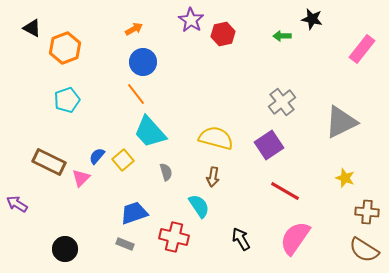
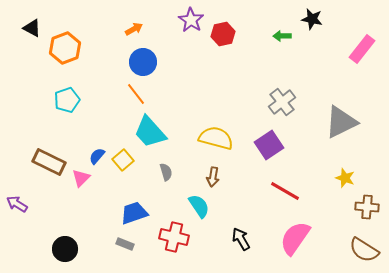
brown cross: moved 5 px up
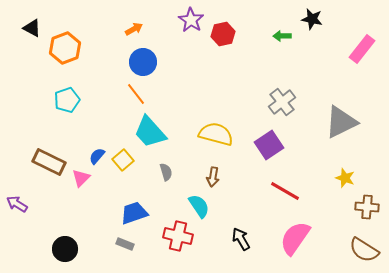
yellow semicircle: moved 4 px up
red cross: moved 4 px right, 1 px up
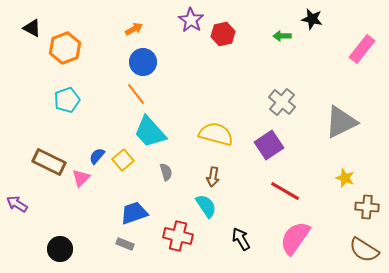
gray cross: rotated 12 degrees counterclockwise
cyan semicircle: moved 7 px right
black circle: moved 5 px left
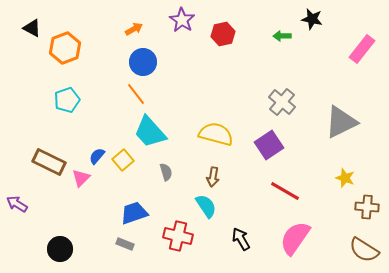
purple star: moved 9 px left
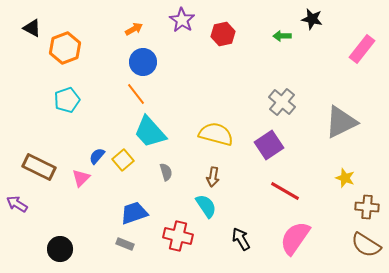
brown rectangle: moved 10 px left, 5 px down
brown semicircle: moved 2 px right, 5 px up
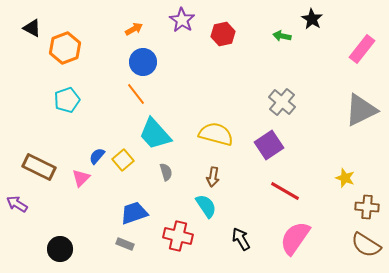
black star: rotated 20 degrees clockwise
green arrow: rotated 12 degrees clockwise
gray triangle: moved 20 px right, 12 px up
cyan trapezoid: moved 5 px right, 2 px down
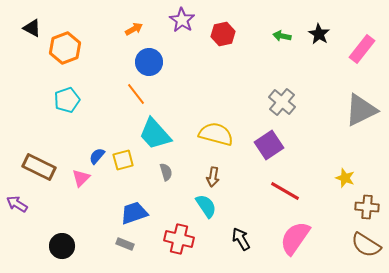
black star: moved 7 px right, 15 px down
blue circle: moved 6 px right
yellow square: rotated 25 degrees clockwise
red cross: moved 1 px right, 3 px down
black circle: moved 2 px right, 3 px up
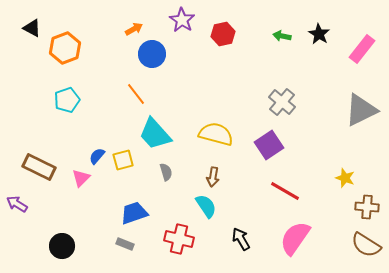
blue circle: moved 3 px right, 8 px up
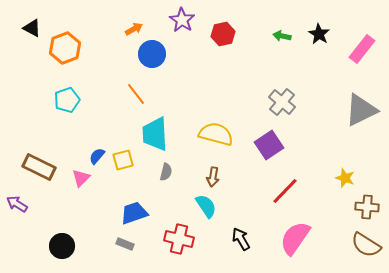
cyan trapezoid: rotated 39 degrees clockwise
gray semicircle: rotated 30 degrees clockwise
red line: rotated 76 degrees counterclockwise
